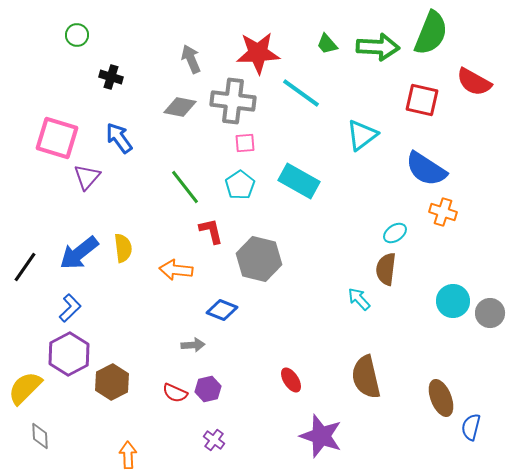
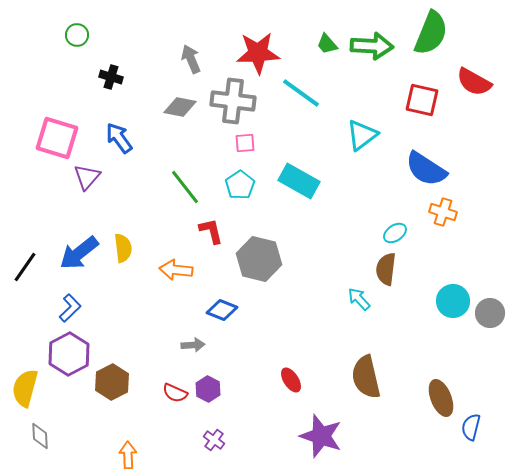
green arrow at (378, 47): moved 6 px left, 1 px up
yellow semicircle at (25, 388): rotated 30 degrees counterclockwise
purple hexagon at (208, 389): rotated 20 degrees counterclockwise
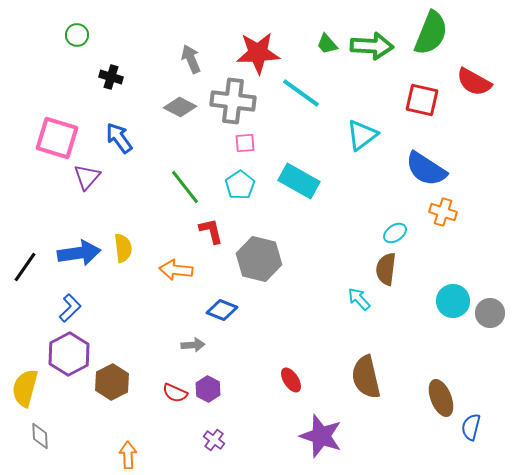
gray diamond at (180, 107): rotated 16 degrees clockwise
blue arrow at (79, 253): rotated 150 degrees counterclockwise
